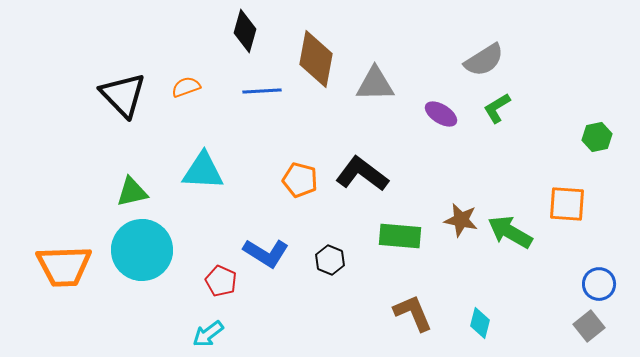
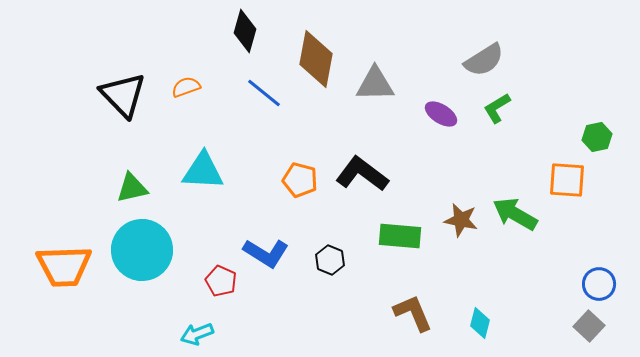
blue line: moved 2 px right, 2 px down; rotated 42 degrees clockwise
green triangle: moved 4 px up
orange square: moved 24 px up
green arrow: moved 5 px right, 18 px up
gray square: rotated 8 degrees counterclockwise
cyan arrow: moved 11 px left; rotated 16 degrees clockwise
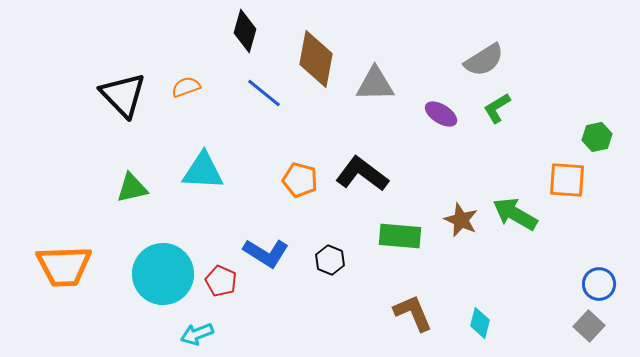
brown star: rotated 12 degrees clockwise
cyan circle: moved 21 px right, 24 px down
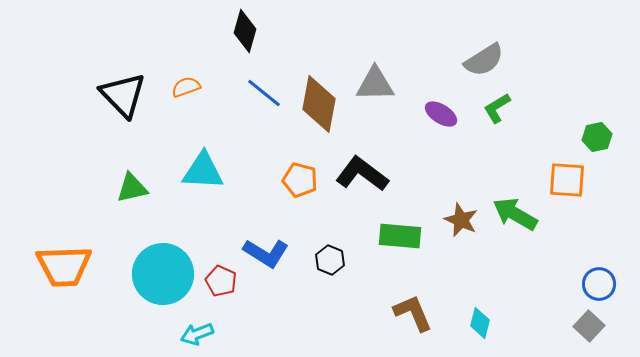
brown diamond: moved 3 px right, 45 px down
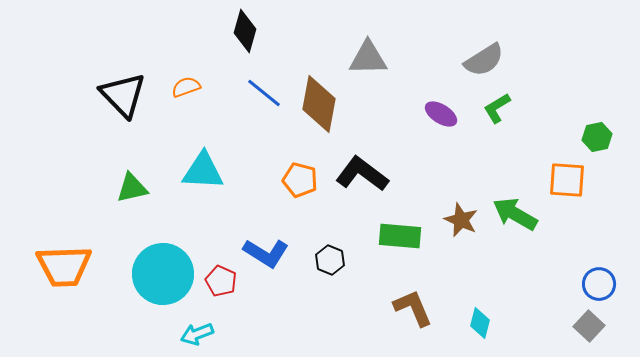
gray triangle: moved 7 px left, 26 px up
brown L-shape: moved 5 px up
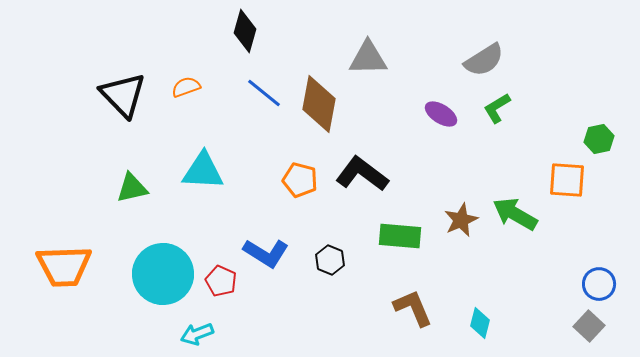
green hexagon: moved 2 px right, 2 px down
brown star: rotated 24 degrees clockwise
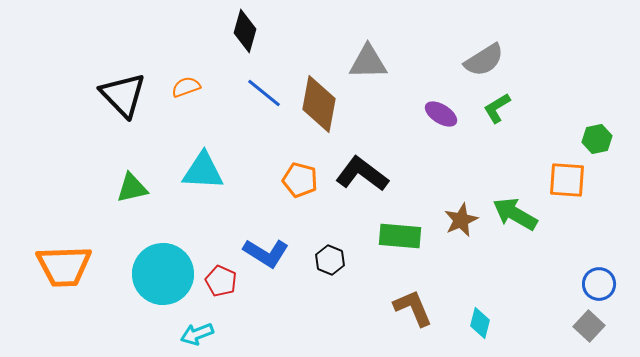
gray triangle: moved 4 px down
green hexagon: moved 2 px left
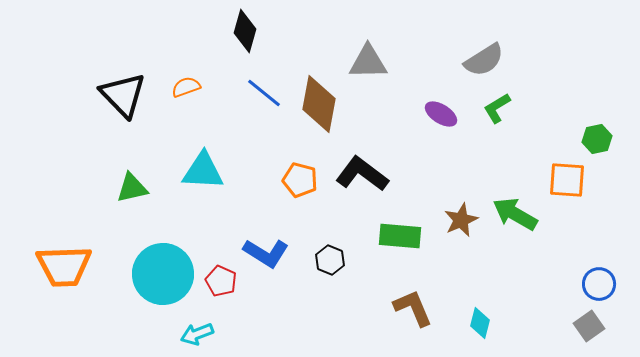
gray square: rotated 12 degrees clockwise
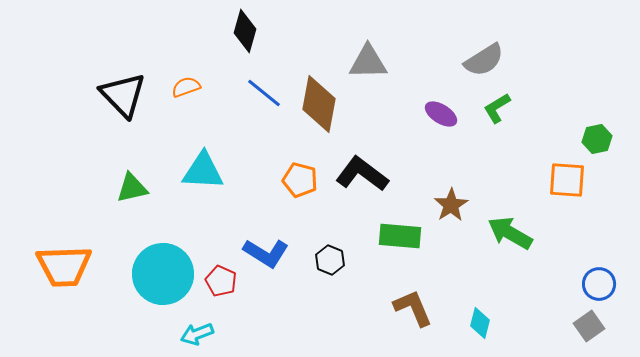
green arrow: moved 5 px left, 19 px down
brown star: moved 10 px left, 15 px up; rotated 8 degrees counterclockwise
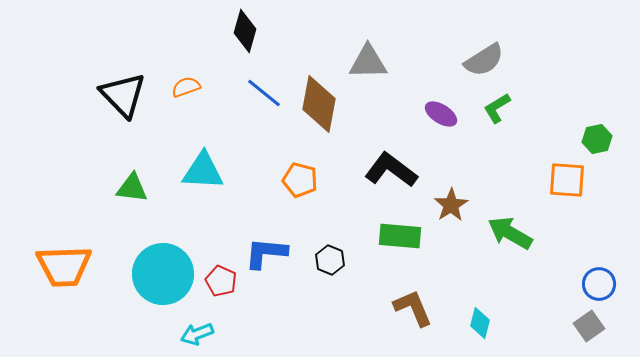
black L-shape: moved 29 px right, 4 px up
green triangle: rotated 20 degrees clockwise
blue L-shape: rotated 153 degrees clockwise
